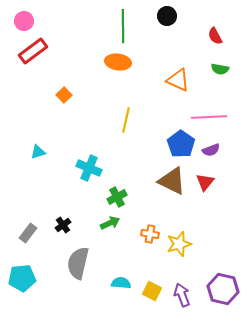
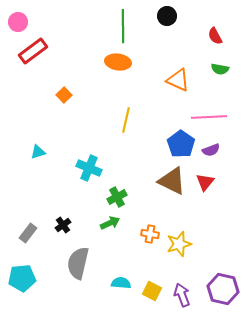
pink circle: moved 6 px left, 1 px down
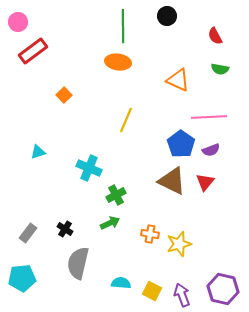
yellow line: rotated 10 degrees clockwise
green cross: moved 1 px left, 2 px up
black cross: moved 2 px right, 4 px down; rotated 21 degrees counterclockwise
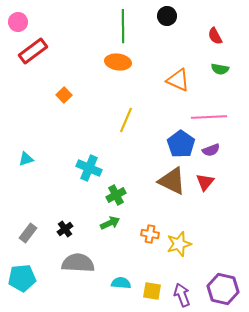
cyan triangle: moved 12 px left, 7 px down
black cross: rotated 21 degrees clockwise
gray semicircle: rotated 80 degrees clockwise
yellow square: rotated 18 degrees counterclockwise
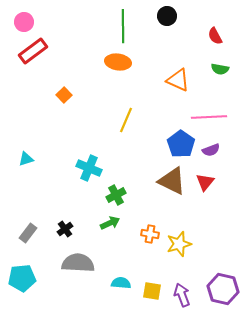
pink circle: moved 6 px right
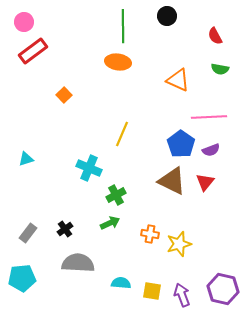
yellow line: moved 4 px left, 14 px down
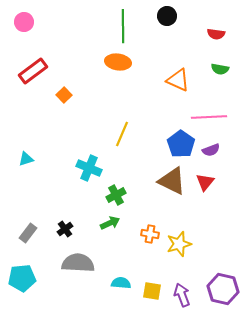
red semicircle: moved 1 px right, 2 px up; rotated 54 degrees counterclockwise
red rectangle: moved 20 px down
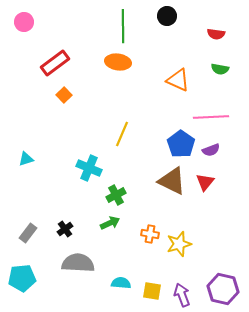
red rectangle: moved 22 px right, 8 px up
pink line: moved 2 px right
